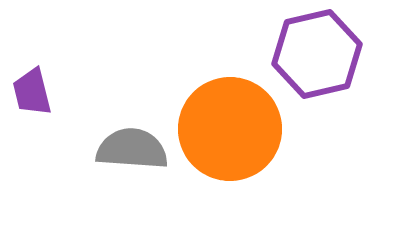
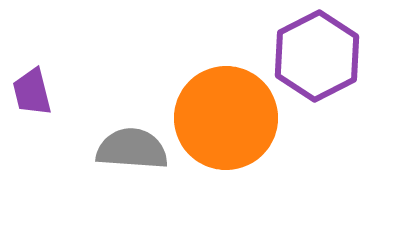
purple hexagon: moved 2 px down; rotated 14 degrees counterclockwise
orange circle: moved 4 px left, 11 px up
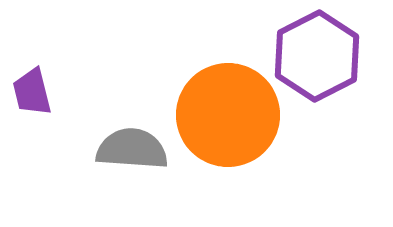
orange circle: moved 2 px right, 3 px up
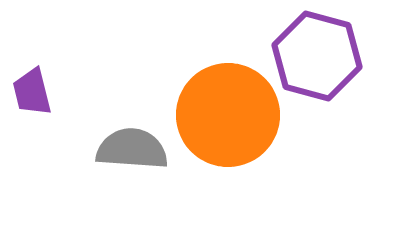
purple hexagon: rotated 18 degrees counterclockwise
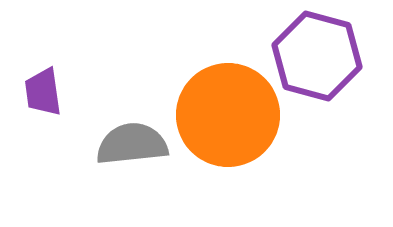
purple trapezoid: moved 11 px right; rotated 6 degrees clockwise
gray semicircle: moved 5 px up; rotated 10 degrees counterclockwise
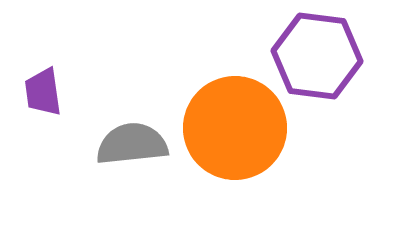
purple hexagon: rotated 8 degrees counterclockwise
orange circle: moved 7 px right, 13 px down
